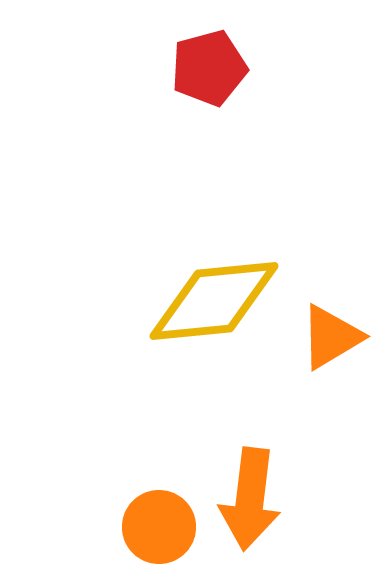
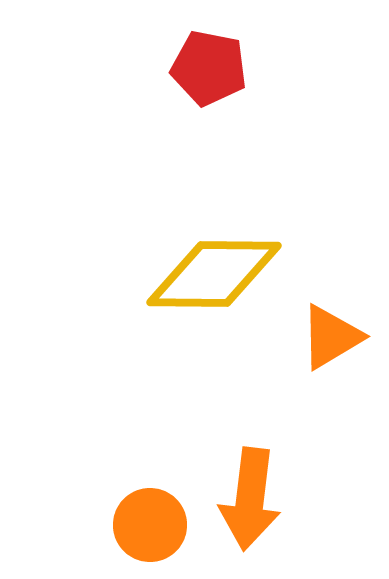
red pentagon: rotated 26 degrees clockwise
yellow diamond: moved 27 px up; rotated 6 degrees clockwise
orange circle: moved 9 px left, 2 px up
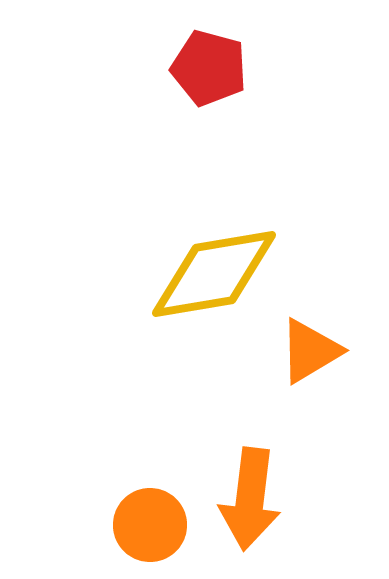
red pentagon: rotated 4 degrees clockwise
yellow diamond: rotated 10 degrees counterclockwise
orange triangle: moved 21 px left, 14 px down
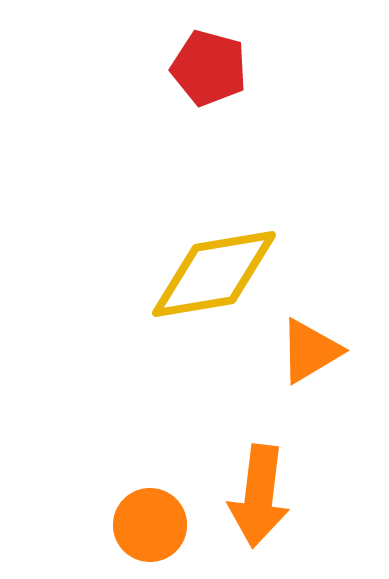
orange arrow: moved 9 px right, 3 px up
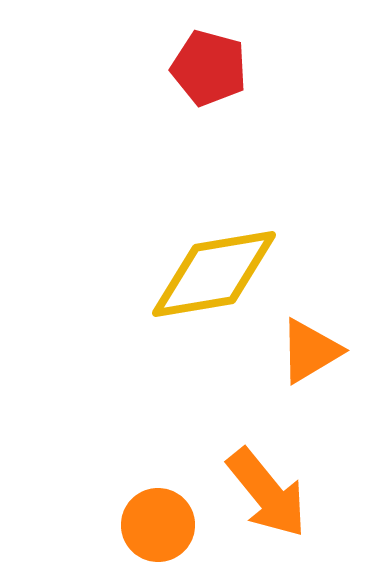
orange arrow: moved 8 px right, 3 px up; rotated 46 degrees counterclockwise
orange circle: moved 8 px right
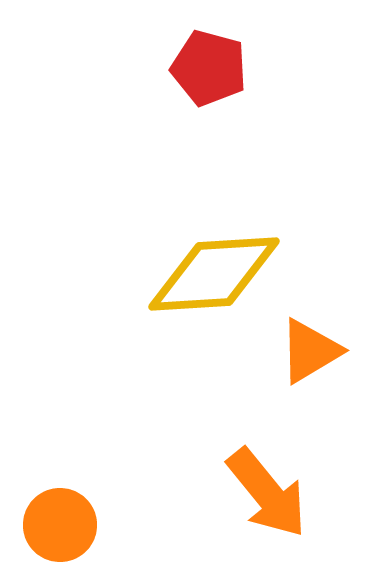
yellow diamond: rotated 6 degrees clockwise
orange circle: moved 98 px left
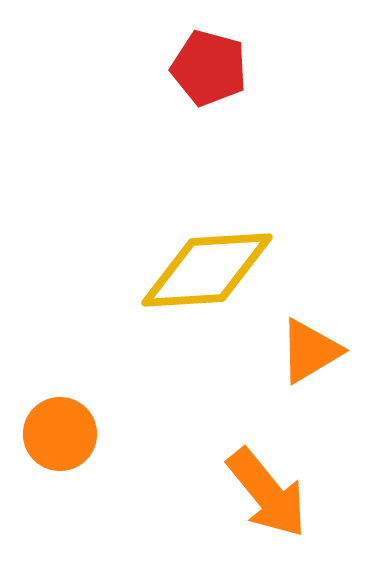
yellow diamond: moved 7 px left, 4 px up
orange circle: moved 91 px up
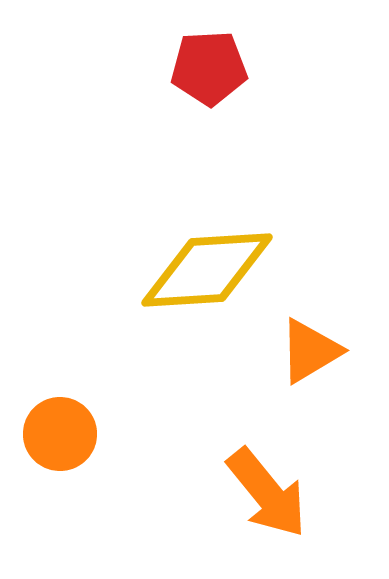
red pentagon: rotated 18 degrees counterclockwise
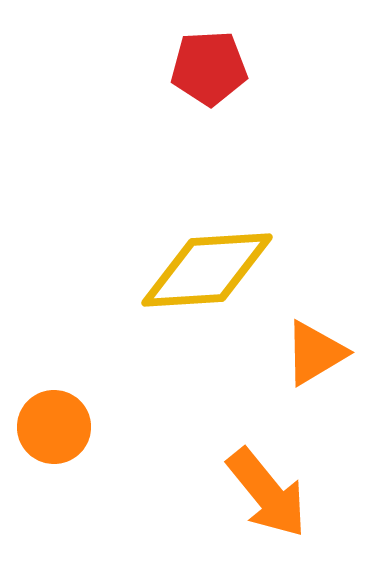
orange triangle: moved 5 px right, 2 px down
orange circle: moved 6 px left, 7 px up
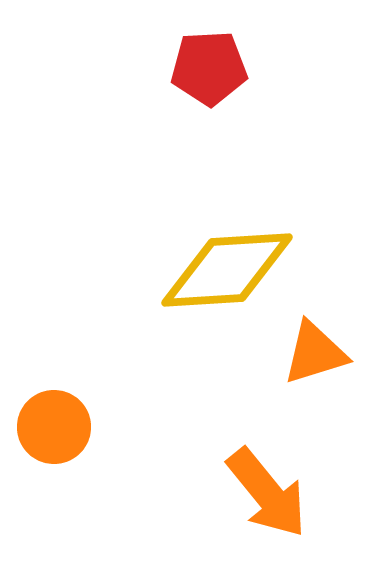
yellow diamond: moved 20 px right
orange triangle: rotated 14 degrees clockwise
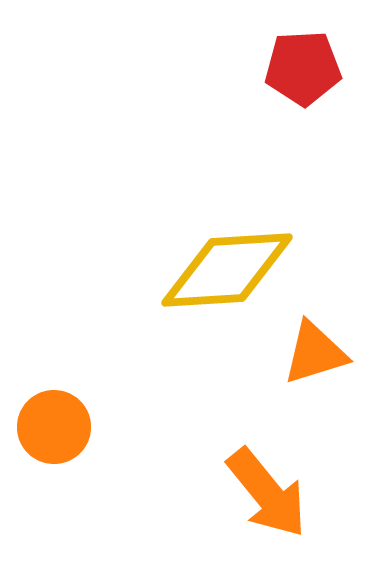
red pentagon: moved 94 px right
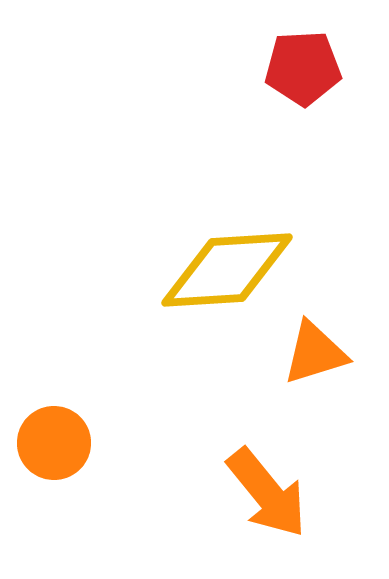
orange circle: moved 16 px down
